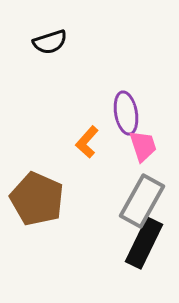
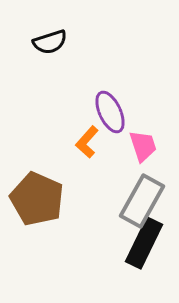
purple ellipse: moved 16 px left, 1 px up; rotated 15 degrees counterclockwise
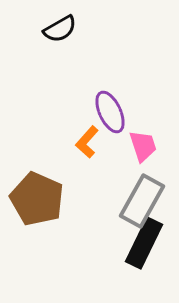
black semicircle: moved 10 px right, 13 px up; rotated 12 degrees counterclockwise
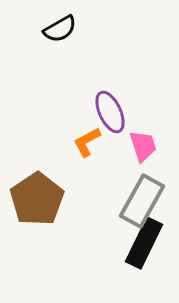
orange L-shape: rotated 20 degrees clockwise
brown pentagon: rotated 14 degrees clockwise
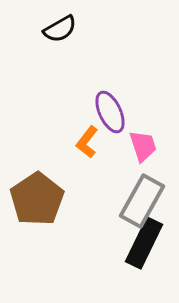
orange L-shape: rotated 24 degrees counterclockwise
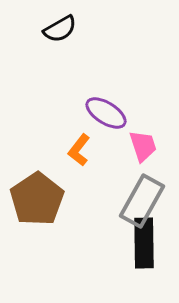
purple ellipse: moved 4 px left, 1 px down; rotated 33 degrees counterclockwise
orange L-shape: moved 8 px left, 8 px down
black rectangle: rotated 27 degrees counterclockwise
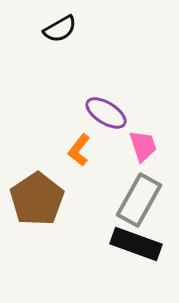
gray rectangle: moved 3 px left, 1 px up
black rectangle: moved 8 px left, 1 px down; rotated 69 degrees counterclockwise
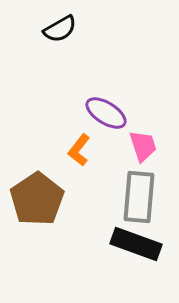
gray rectangle: moved 3 px up; rotated 24 degrees counterclockwise
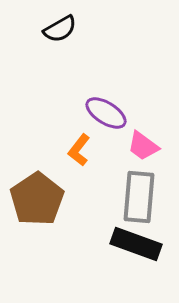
pink trapezoid: rotated 144 degrees clockwise
